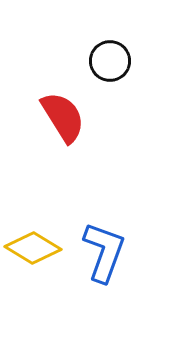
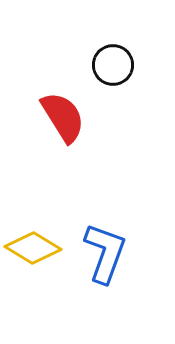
black circle: moved 3 px right, 4 px down
blue L-shape: moved 1 px right, 1 px down
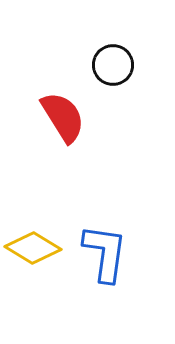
blue L-shape: rotated 12 degrees counterclockwise
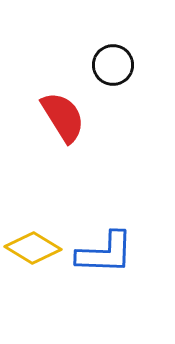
blue L-shape: rotated 84 degrees clockwise
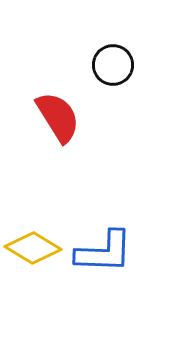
red semicircle: moved 5 px left
blue L-shape: moved 1 px left, 1 px up
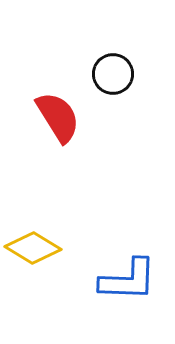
black circle: moved 9 px down
blue L-shape: moved 24 px right, 28 px down
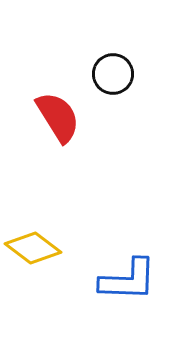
yellow diamond: rotated 6 degrees clockwise
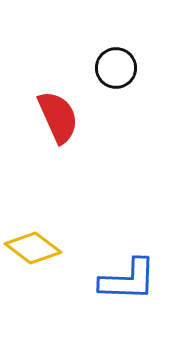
black circle: moved 3 px right, 6 px up
red semicircle: rotated 8 degrees clockwise
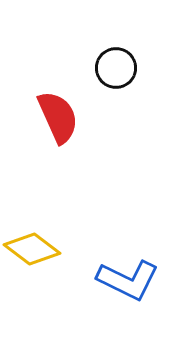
yellow diamond: moved 1 px left, 1 px down
blue L-shape: rotated 24 degrees clockwise
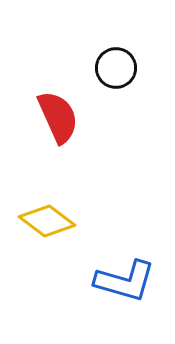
yellow diamond: moved 15 px right, 28 px up
blue L-shape: moved 3 px left, 1 px down; rotated 10 degrees counterclockwise
